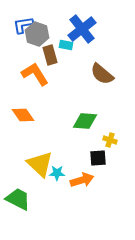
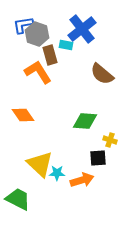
orange L-shape: moved 3 px right, 2 px up
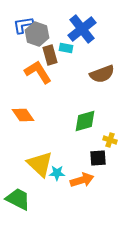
cyan rectangle: moved 3 px down
brown semicircle: rotated 60 degrees counterclockwise
green diamond: rotated 20 degrees counterclockwise
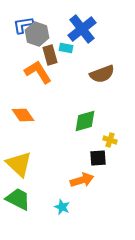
yellow triangle: moved 21 px left
cyan star: moved 5 px right, 34 px down; rotated 21 degrees clockwise
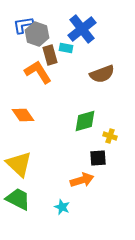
yellow cross: moved 4 px up
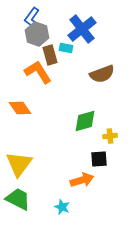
blue L-shape: moved 9 px right, 7 px up; rotated 45 degrees counterclockwise
orange diamond: moved 3 px left, 7 px up
yellow cross: rotated 24 degrees counterclockwise
black square: moved 1 px right, 1 px down
yellow triangle: rotated 24 degrees clockwise
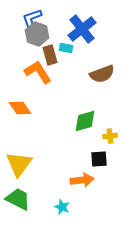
blue L-shape: rotated 35 degrees clockwise
orange arrow: rotated 10 degrees clockwise
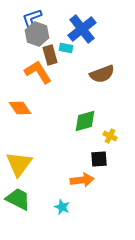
yellow cross: rotated 32 degrees clockwise
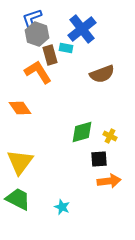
green diamond: moved 3 px left, 11 px down
yellow triangle: moved 1 px right, 2 px up
orange arrow: moved 27 px right, 1 px down
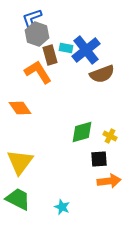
blue cross: moved 4 px right, 21 px down
